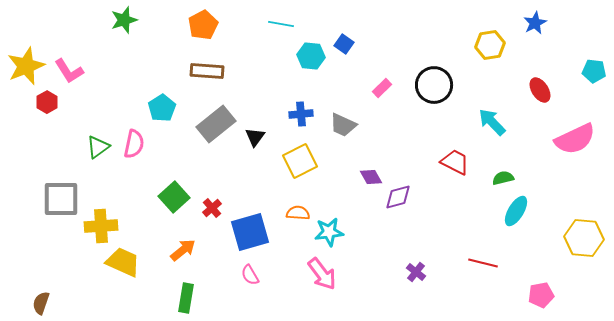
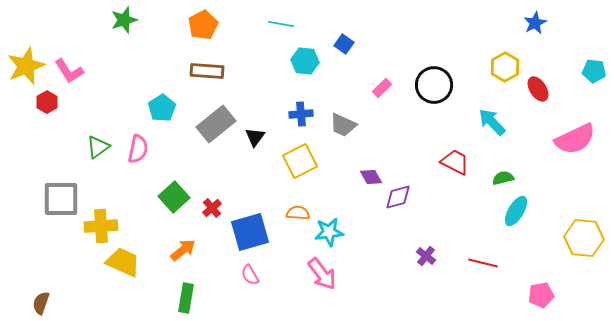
yellow hexagon at (490, 45): moved 15 px right, 22 px down; rotated 20 degrees counterclockwise
cyan hexagon at (311, 56): moved 6 px left, 5 px down
red ellipse at (540, 90): moved 2 px left, 1 px up
pink semicircle at (134, 144): moved 4 px right, 5 px down
purple cross at (416, 272): moved 10 px right, 16 px up
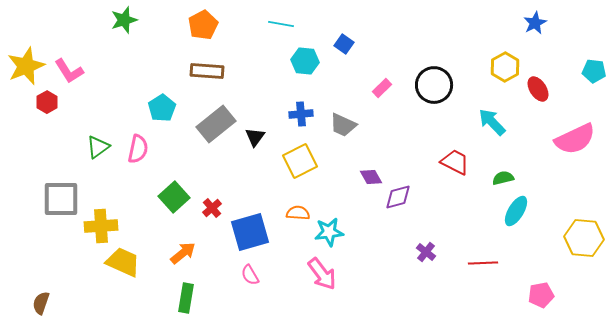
orange arrow at (183, 250): moved 3 px down
purple cross at (426, 256): moved 4 px up
red line at (483, 263): rotated 16 degrees counterclockwise
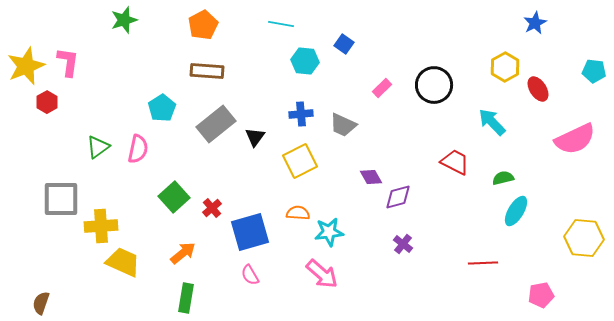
pink L-shape at (69, 71): moved 1 px left, 9 px up; rotated 140 degrees counterclockwise
purple cross at (426, 252): moved 23 px left, 8 px up
pink arrow at (322, 274): rotated 12 degrees counterclockwise
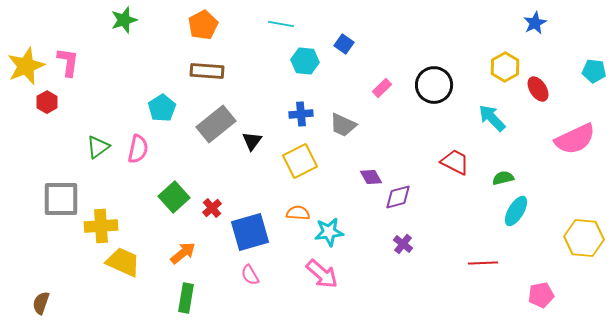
cyan arrow at (492, 122): moved 4 px up
black triangle at (255, 137): moved 3 px left, 4 px down
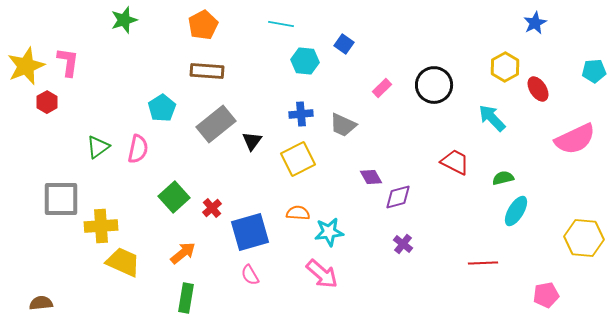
cyan pentagon at (594, 71): rotated 10 degrees counterclockwise
yellow square at (300, 161): moved 2 px left, 2 px up
pink pentagon at (541, 295): moved 5 px right
brown semicircle at (41, 303): rotated 65 degrees clockwise
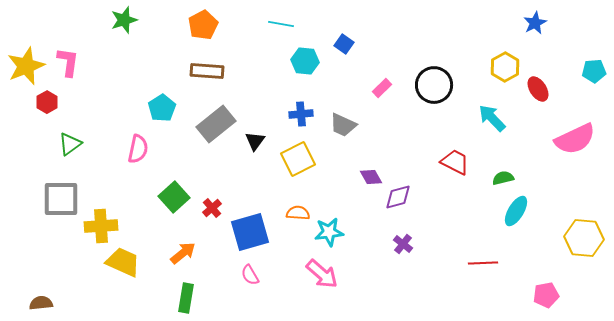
black triangle at (252, 141): moved 3 px right
green triangle at (98, 147): moved 28 px left, 3 px up
